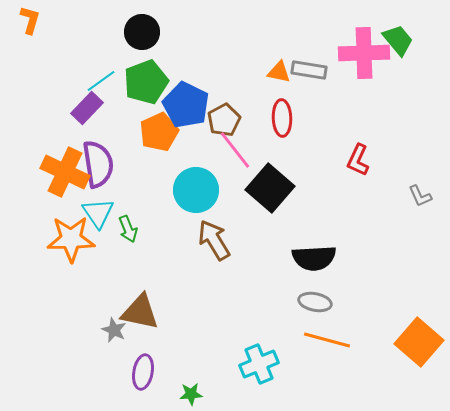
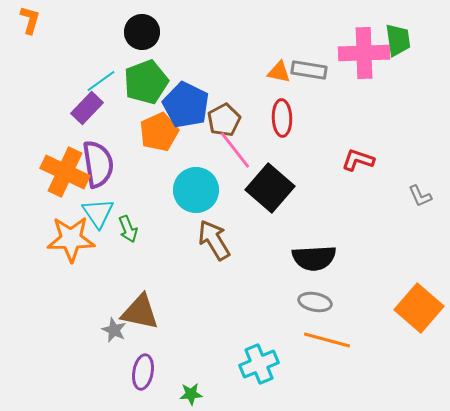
green trapezoid: rotated 32 degrees clockwise
red L-shape: rotated 84 degrees clockwise
orange square: moved 34 px up
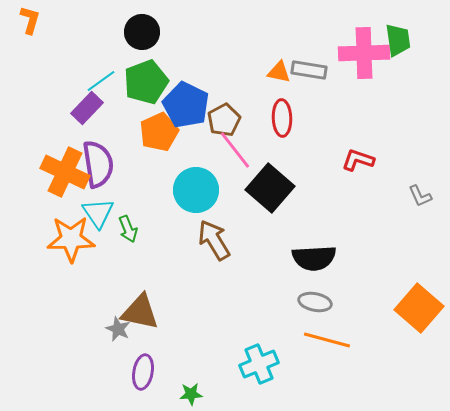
gray star: moved 4 px right, 1 px up
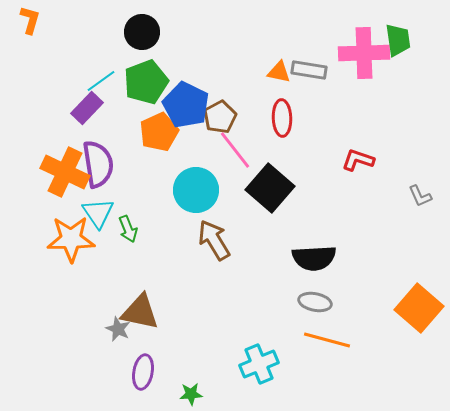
brown pentagon: moved 4 px left, 3 px up
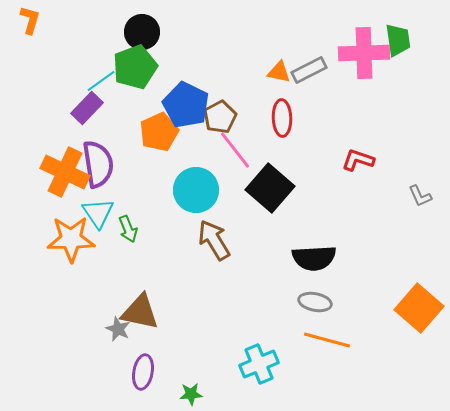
gray rectangle: rotated 36 degrees counterclockwise
green pentagon: moved 11 px left, 15 px up
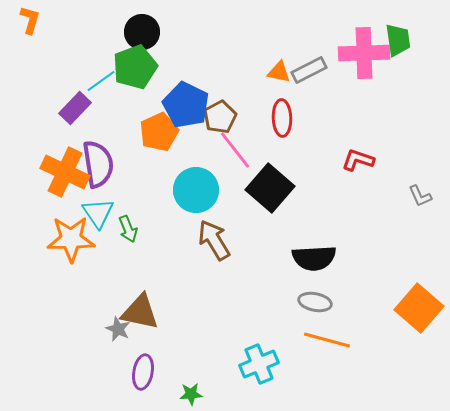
purple rectangle: moved 12 px left
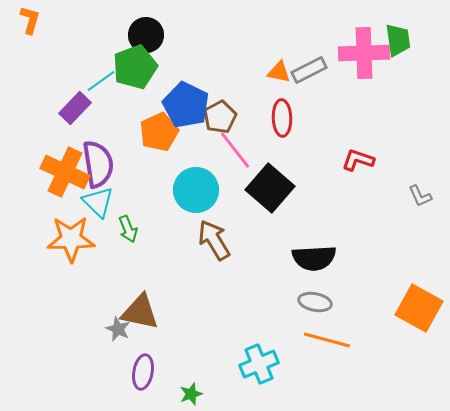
black circle: moved 4 px right, 3 px down
cyan triangle: moved 11 px up; rotated 12 degrees counterclockwise
orange square: rotated 12 degrees counterclockwise
green star: rotated 15 degrees counterclockwise
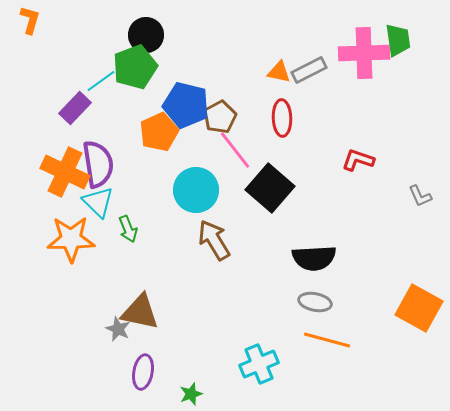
blue pentagon: rotated 12 degrees counterclockwise
